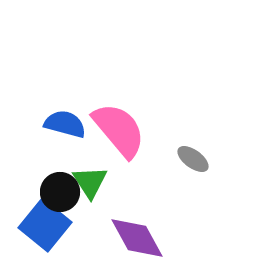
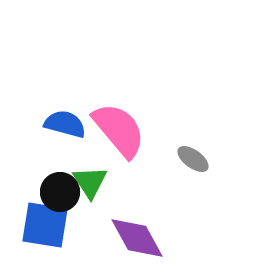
blue square: rotated 30 degrees counterclockwise
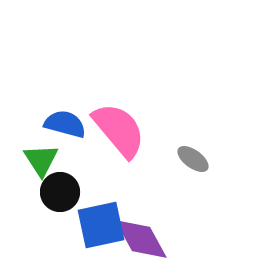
green triangle: moved 49 px left, 22 px up
blue square: moved 56 px right; rotated 21 degrees counterclockwise
purple diamond: moved 4 px right, 1 px down
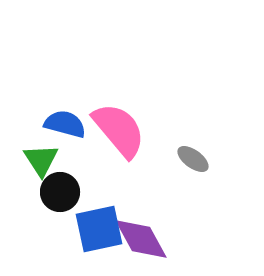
blue square: moved 2 px left, 4 px down
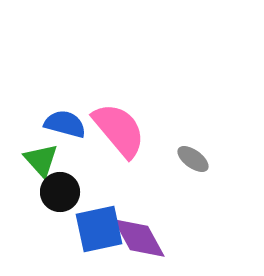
green triangle: rotated 9 degrees counterclockwise
purple diamond: moved 2 px left, 1 px up
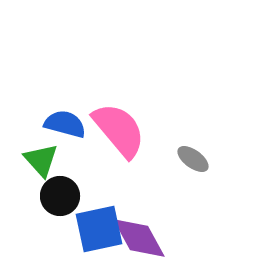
black circle: moved 4 px down
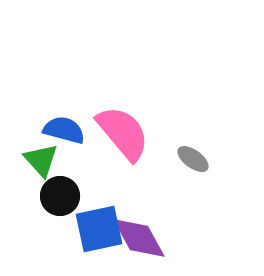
blue semicircle: moved 1 px left, 6 px down
pink semicircle: moved 4 px right, 3 px down
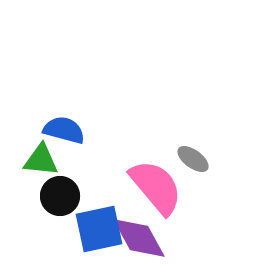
pink semicircle: moved 33 px right, 54 px down
green triangle: rotated 42 degrees counterclockwise
